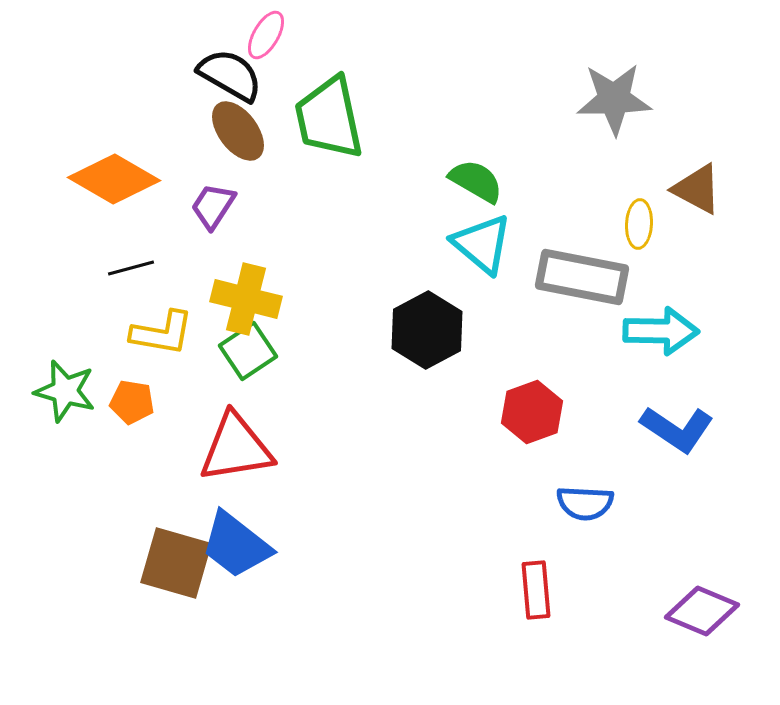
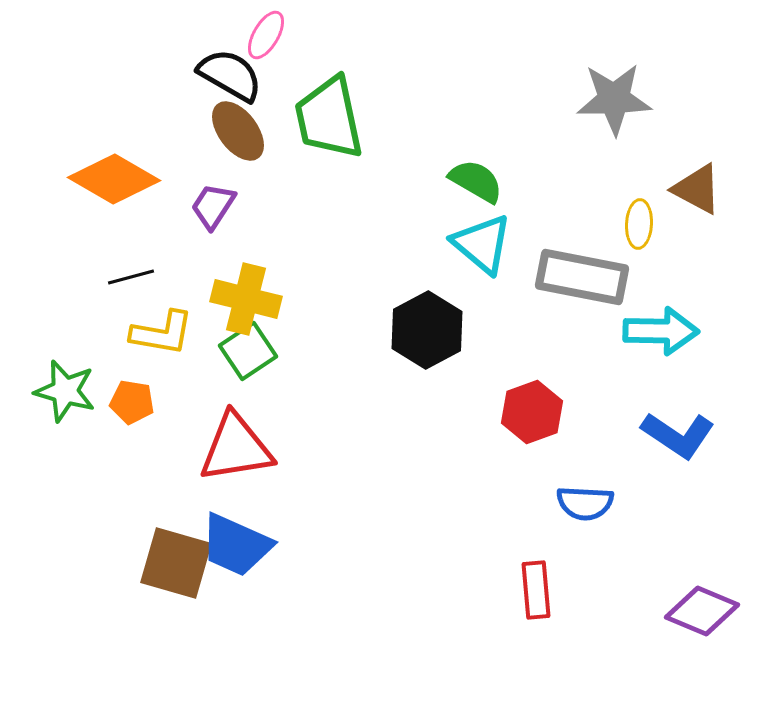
black line: moved 9 px down
blue L-shape: moved 1 px right, 6 px down
blue trapezoid: rotated 14 degrees counterclockwise
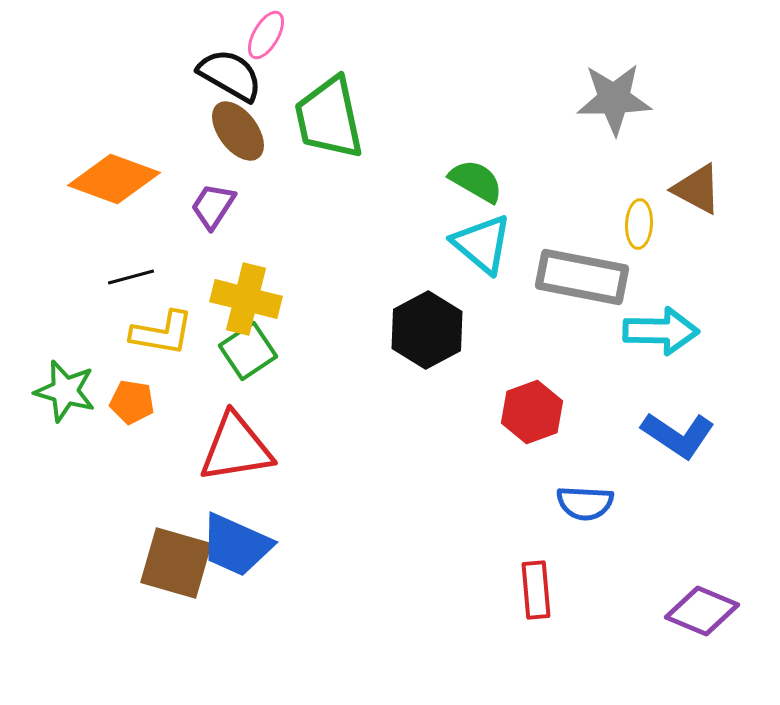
orange diamond: rotated 10 degrees counterclockwise
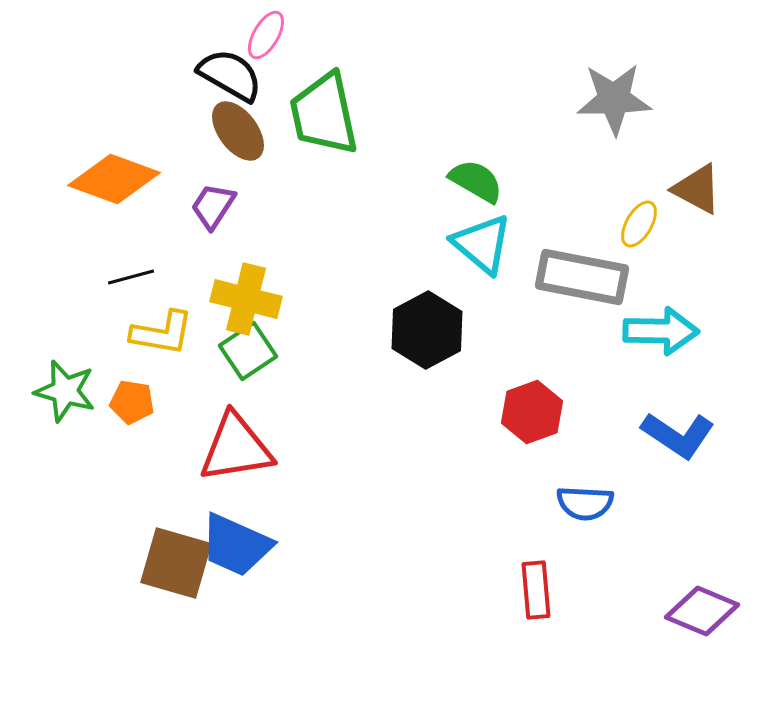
green trapezoid: moved 5 px left, 4 px up
yellow ellipse: rotated 27 degrees clockwise
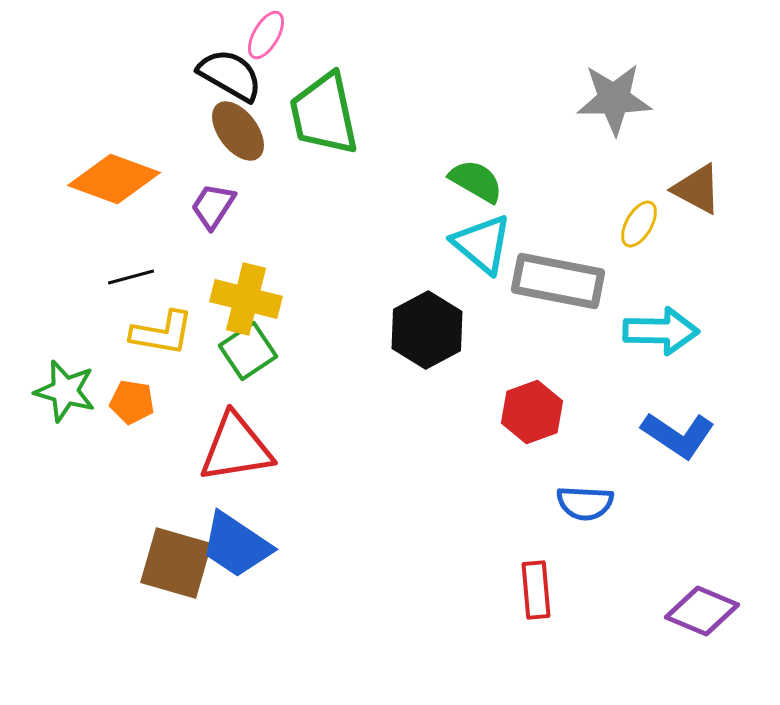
gray rectangle: moved 24 px left, 4 px down
blue trapezoid: rotated 10 degrees clockwise
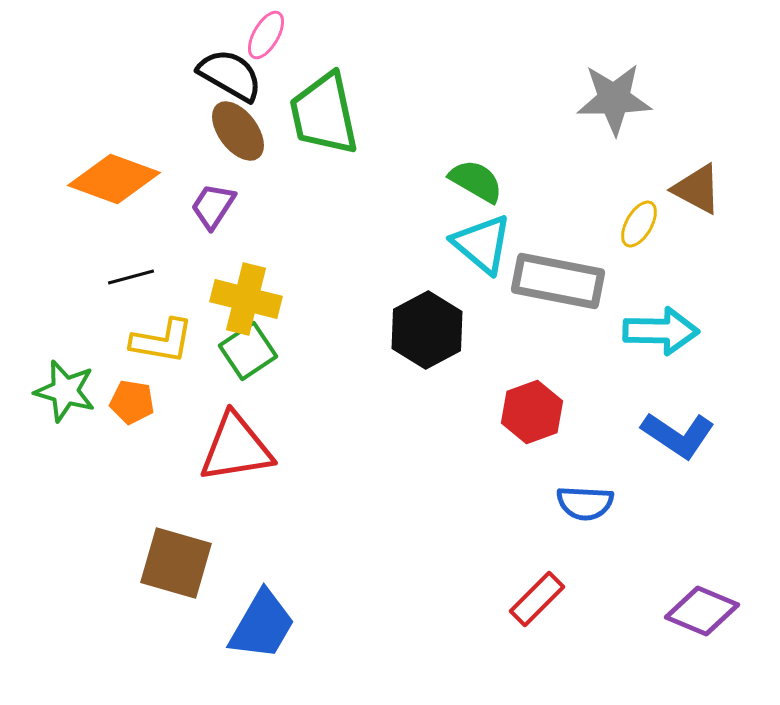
yellow L-shape: moved 8 px down
blue trapezoid: moved 26 px right, 80 px down; rotated 94 degrees counterclockwise
red rectangle: moved 1 px right, 9 px down; rotated 50 degrees clockwise
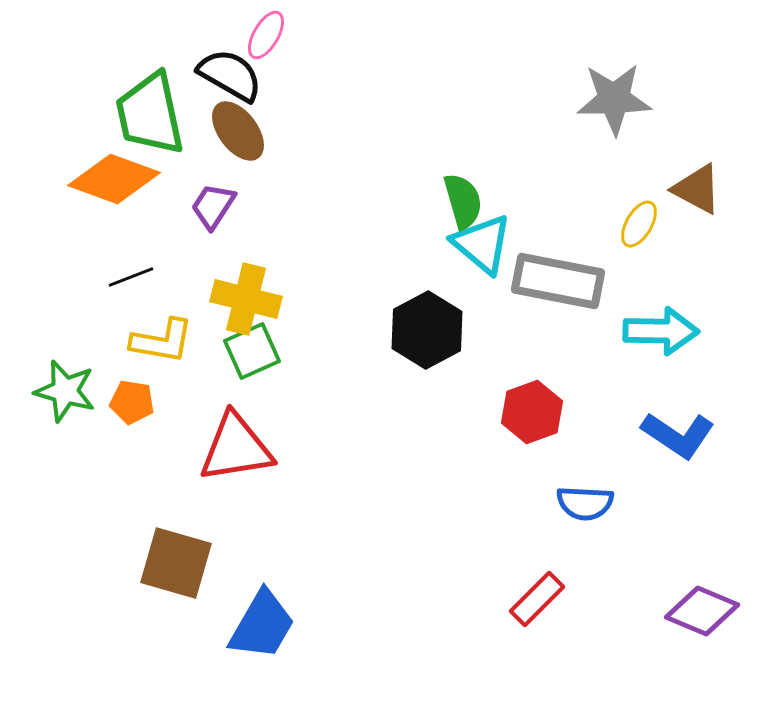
green trapezoid: moved 174 px left
green semicircle: moved 13 px left, 20 px down; rotated 44 degrees clockwise
black line: rotated 6 degrees counterclockwise
green square: moved 4 px right; rotated 10 degrees clockwise
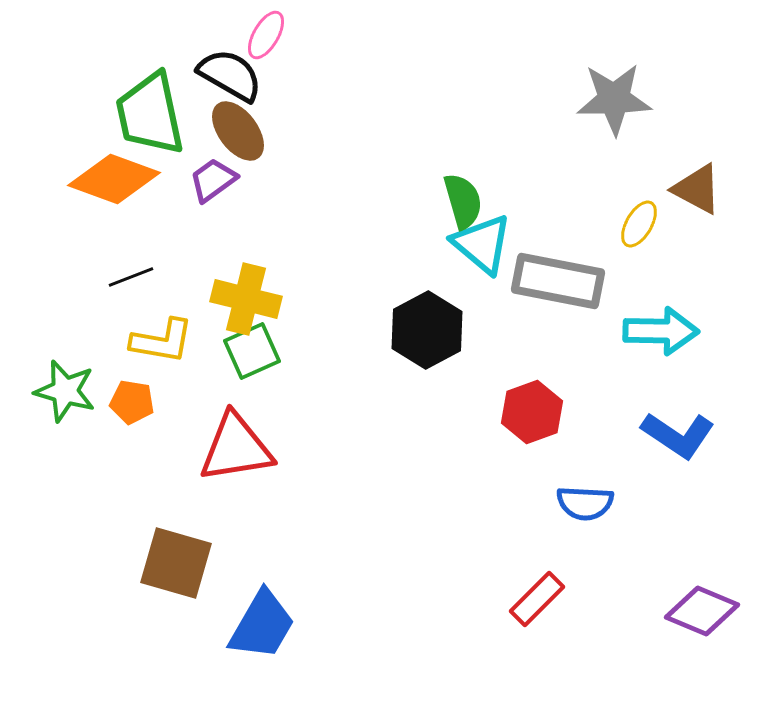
purple trapezoid: moved 26 px up; rotated 21 degrees clockwise
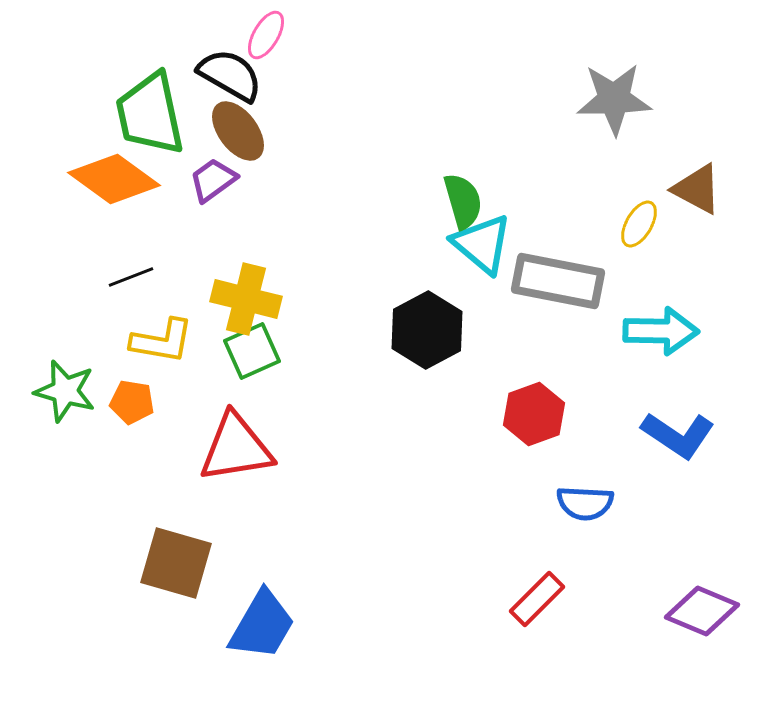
orange diamond: rotated 16 degrees clockwise
red hexagon: moved 2 px right, 2 px down
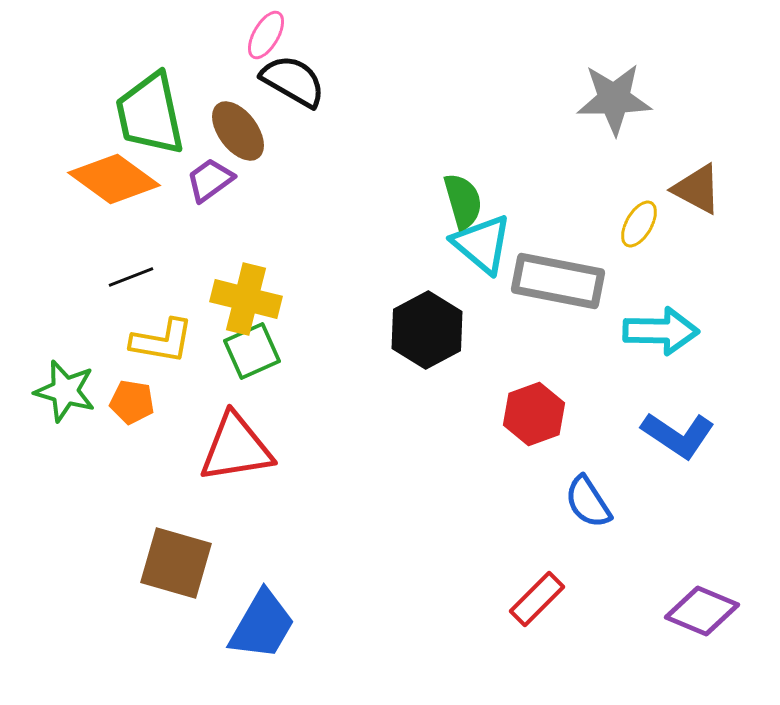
black semicircle: moved 63 px right, 6 px down
purple trapezoid: moved 3 px left
blue semicircle: moved 3 px right, 1 px up; rotated 54 degrees clockwise
